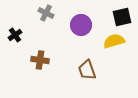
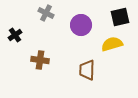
black square: moved 2 px left
yellow semicircle: moved 2 px left, 3 px down
brown trapezoid: rotated 20 degrees clockwise
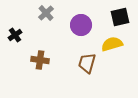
gray cross: rotated 21 degrees clockwise
brown trapezoid: moved 7 px up; rotated 15 degrees clockwise
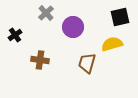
purple circle: moved 8 px left, 2 px down
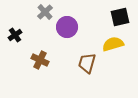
gray cross: moved 1 px left, 1 px up
purple circle: moved 6 px left
yellow semicircle: moved 1 px right
brown cross: rotated 18 degrees clockwise
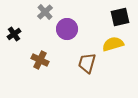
purple circle: moved 2 px down
black cross: moved 1 px left, 1 px up
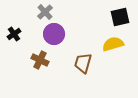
purple circle: moved 13 px left, 5 px down
brown trapezoid: moved 4 px left
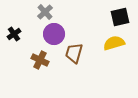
yellow semicircle: moved 1 px right, 1 px up
brown trapezoid: moved 9 px left, 10 px up
